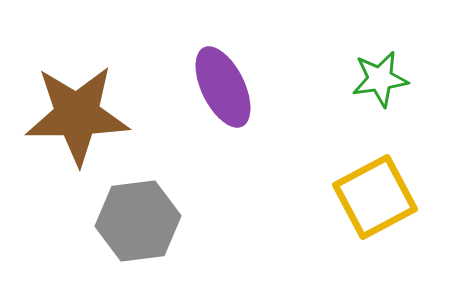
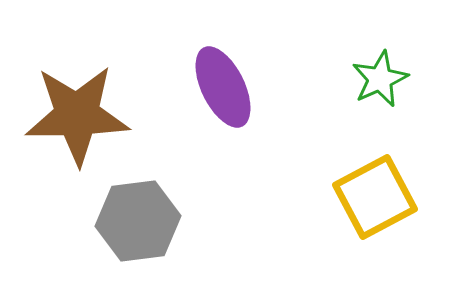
green star: rotated 16 degrees counterclockwise
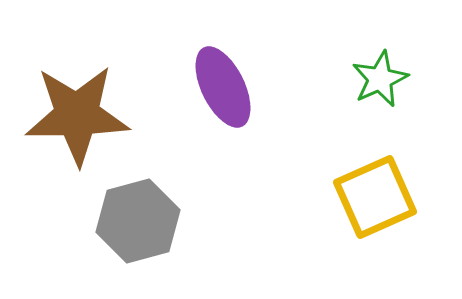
yellow square: rotated 4 degrees clockwise
gray hexagon: rotated 8 degrees counterclockwise
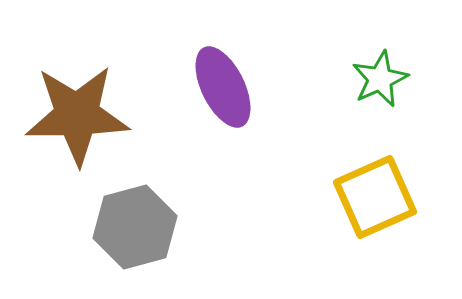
gray hexagon: moved 3 px left, 6 px down
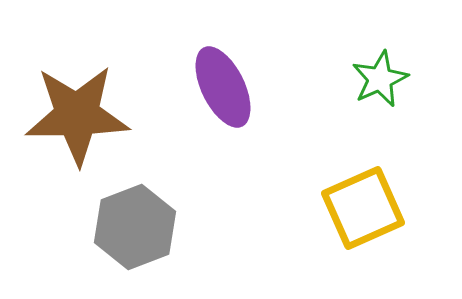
yellow square: moved 12 px left, 11 px down
gray hexagon: rotated 6 degrees counterclockwise
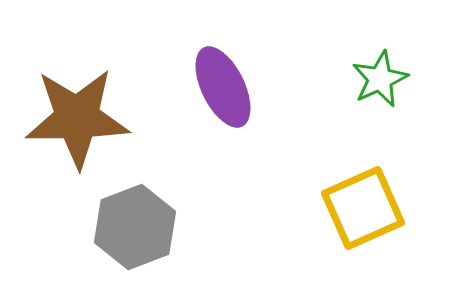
brown star: moved 3 px down
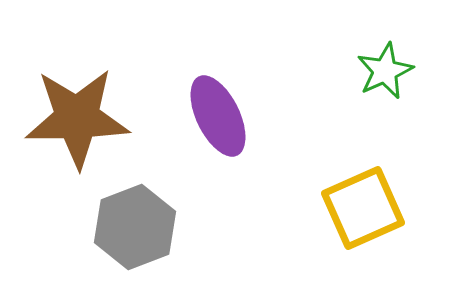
green star: moved 5 px right, 8 px up
purple ellipse: moved 5 px left, 29 px down
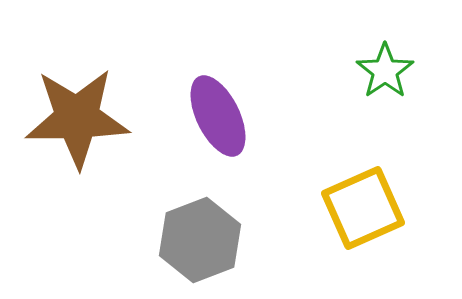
green star: rotated 10 degrees counterclockwise
gray hexagon: moved 65 px right, 13 px down
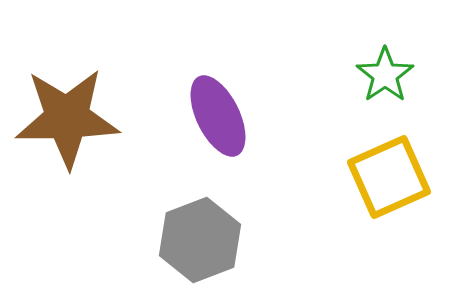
green star: moved 4 px down
brown star: moved 10 px left
yellow square: moved 26 px right, 31 px up
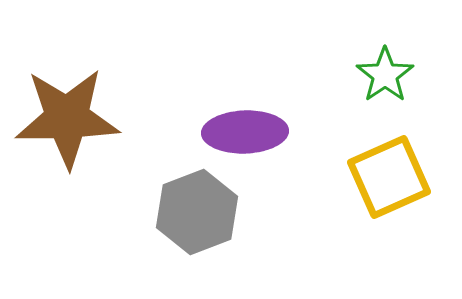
purple ellipse: moved 27 px right, 16 px down; rotated 66 degrees counterclockwise
gray hexagon: moved 3 px left, 28 px up
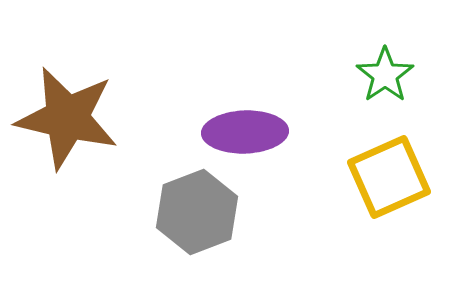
brown star: rotated 14 degrees clockwise
